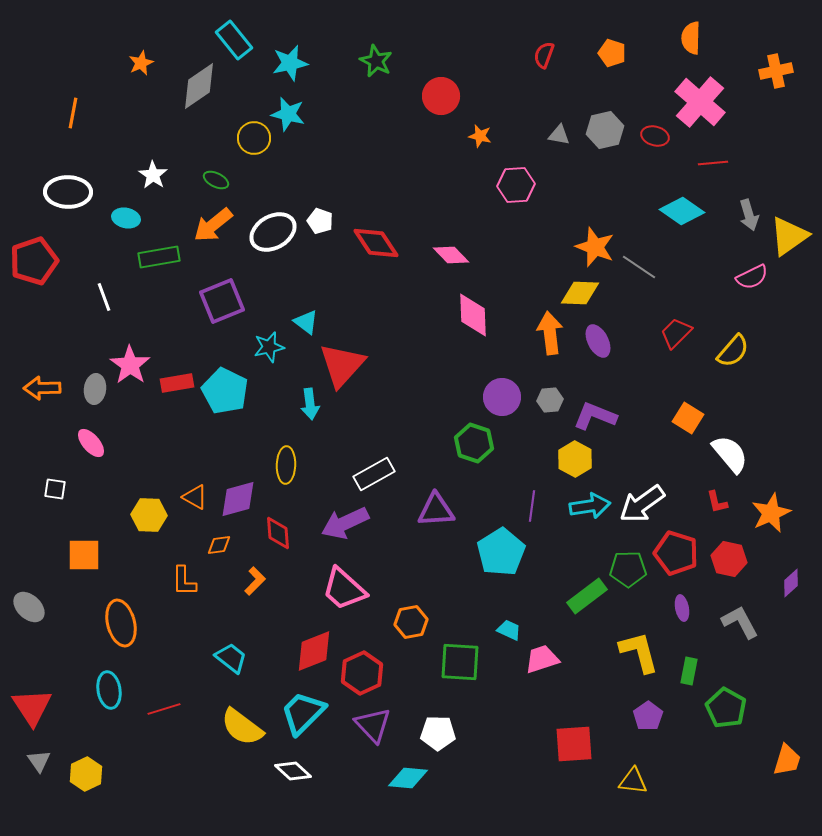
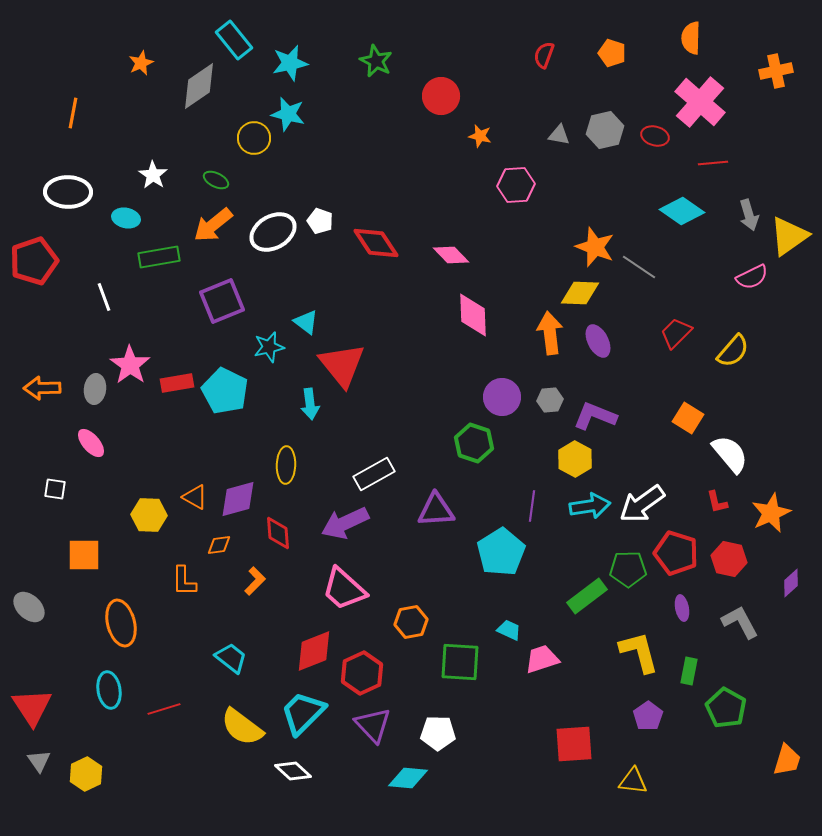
red triangle at (342, 365): rotated 21 degrees counterclockwise
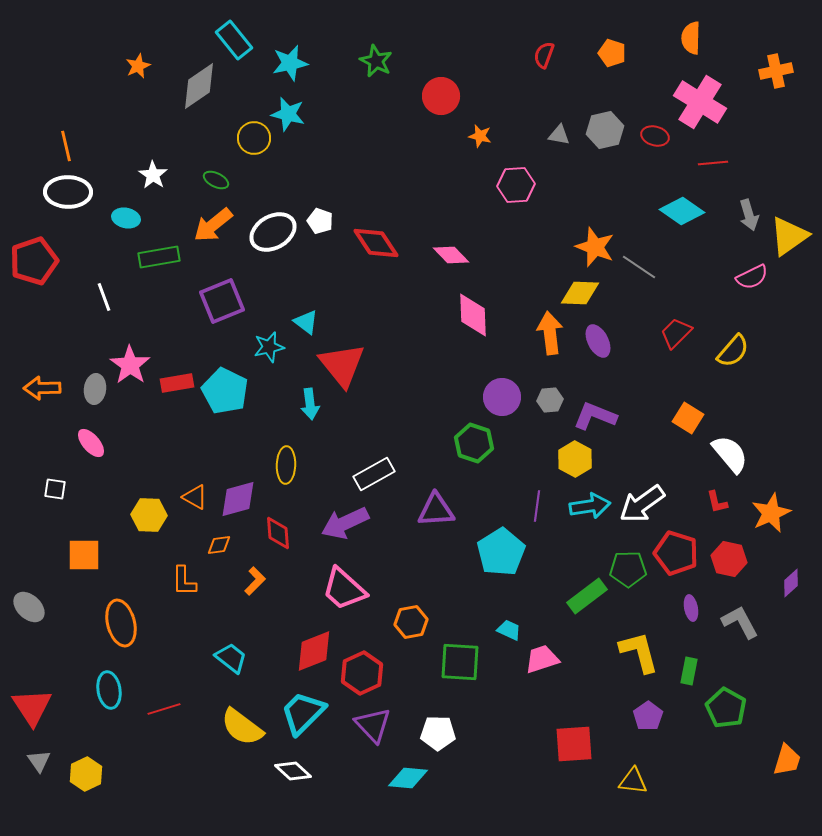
orange star at (141, 63): moved 3 px left, 3 px down
pink cross at (700, 102): rotated 9 degrees counterclockwise
orange line at (73, 113): moved 7 px left, 33 px down; rotated 24 degrees counterclockwise
purple line at (532, 506): moved 5 px right
purple ellipse at (682, 608): moved 9 px right
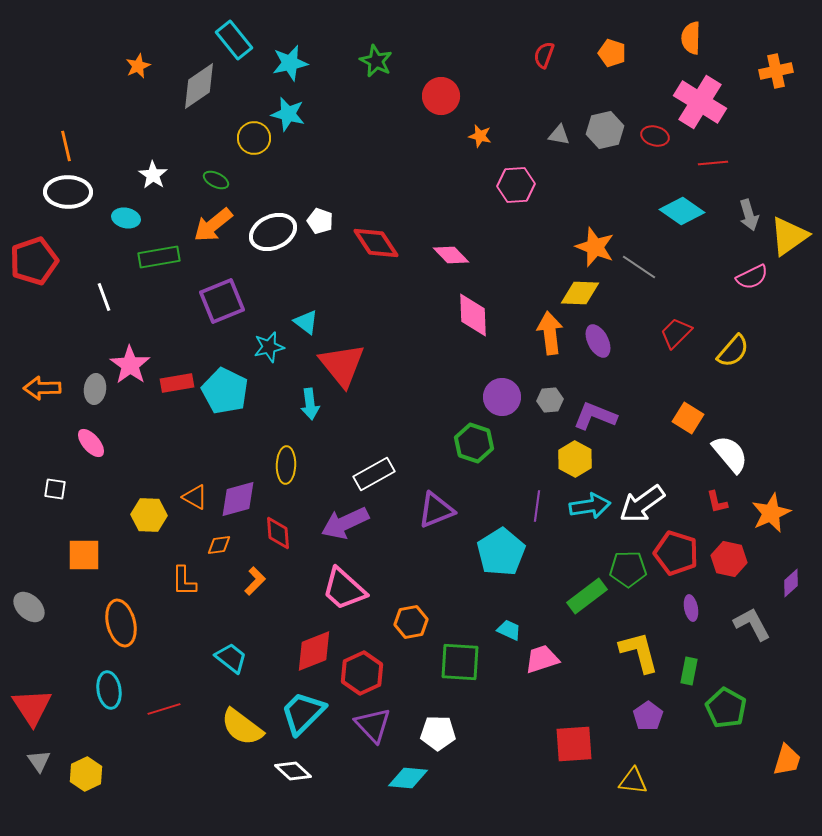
white ellipse at (273, 232): rotated 6 degrees clockwise
purple triangle at (436, 510): rotated 18 degrees counterclockwise
gray L-shape at (740, 622): moved 12 px right, 2 px down
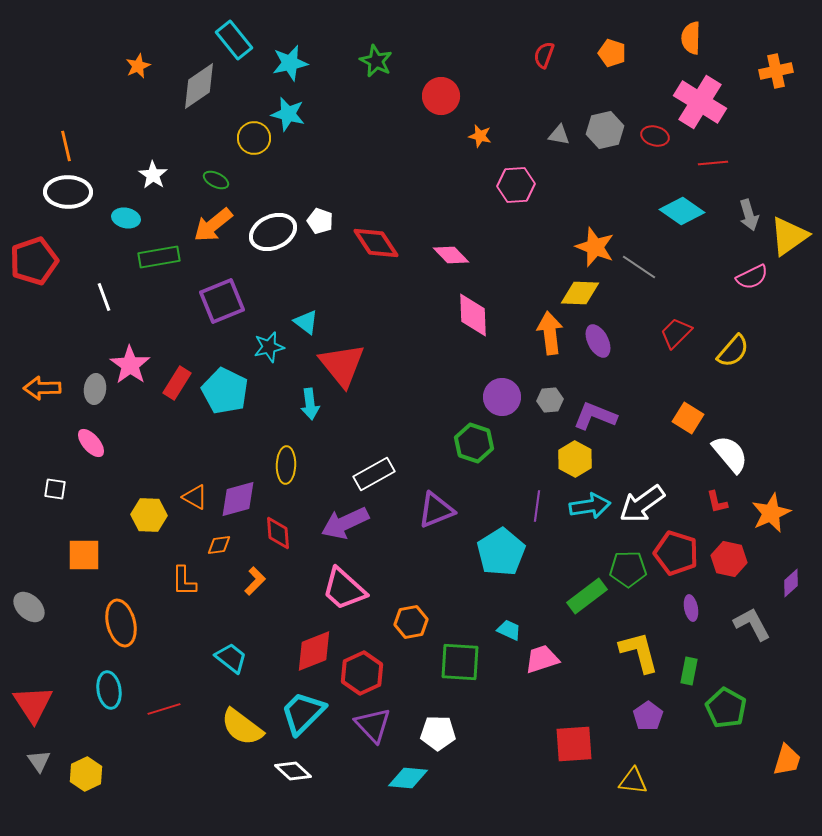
red rectangle at (177, 383): rotated 48 degrees counterclockwise
red triangle at (32, 707): moved 1 px right, 3 px up
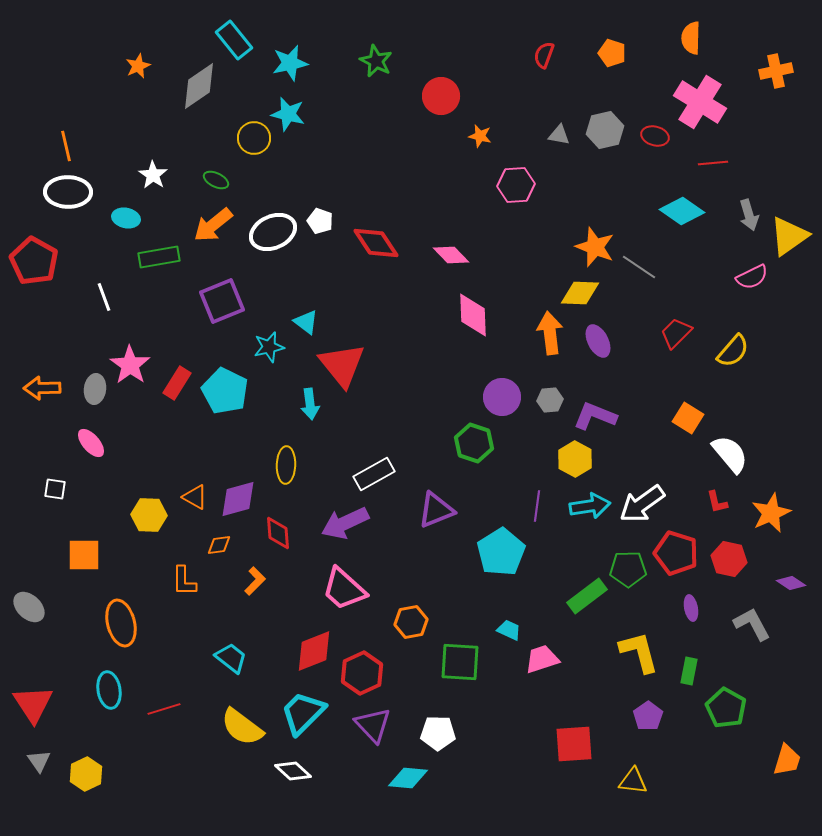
red pentagon at (34, 261): rotated 24 degrees counterclockwise
purple diamond at (791, 583): rotated 76 degrees clockwise
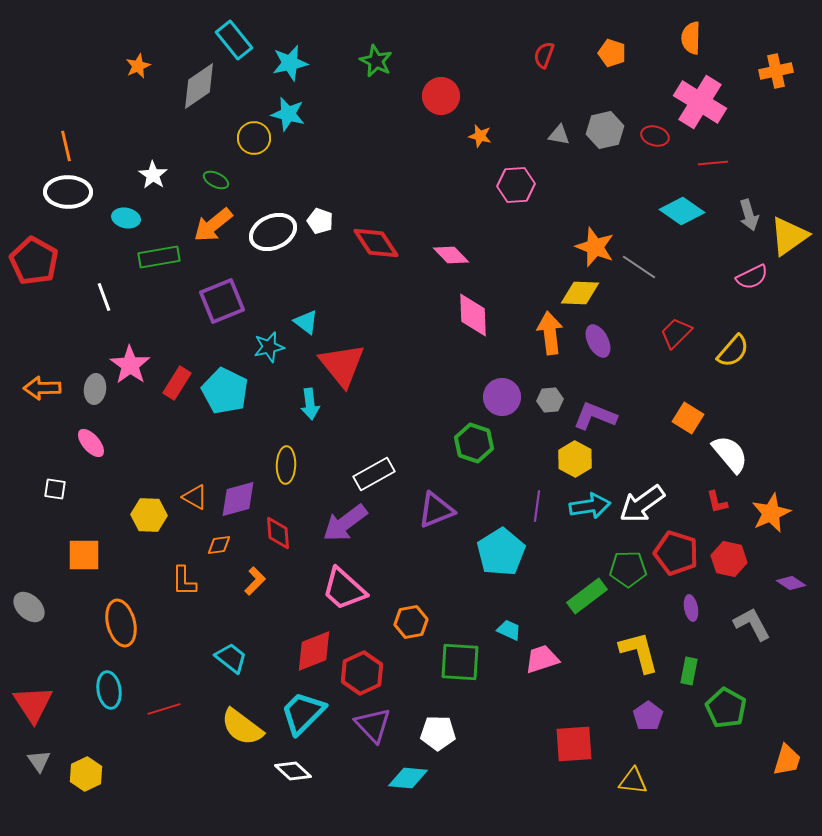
purple arrow at (345, 523): rotated 12 degrees counterclockwise
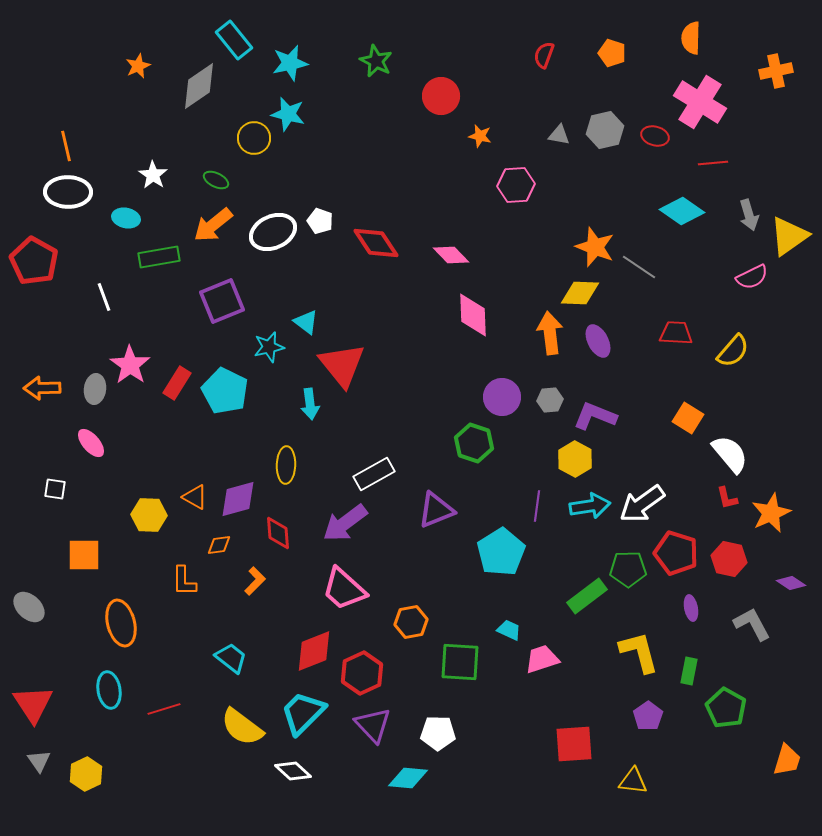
red trapezoid at (676, 333): rotated 48 degrees clockwise
red L-shape at (717, 502): moved 10 px right, 4 px up
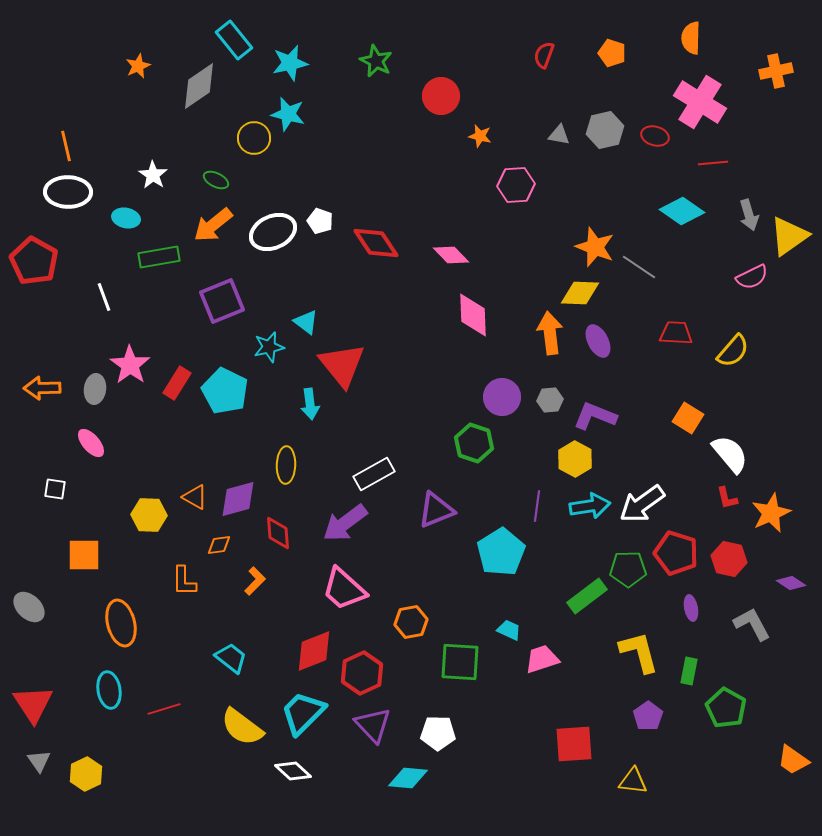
orange trapezoid at (787, 760): moved 6 px right; rotated 108 degrees clockwise
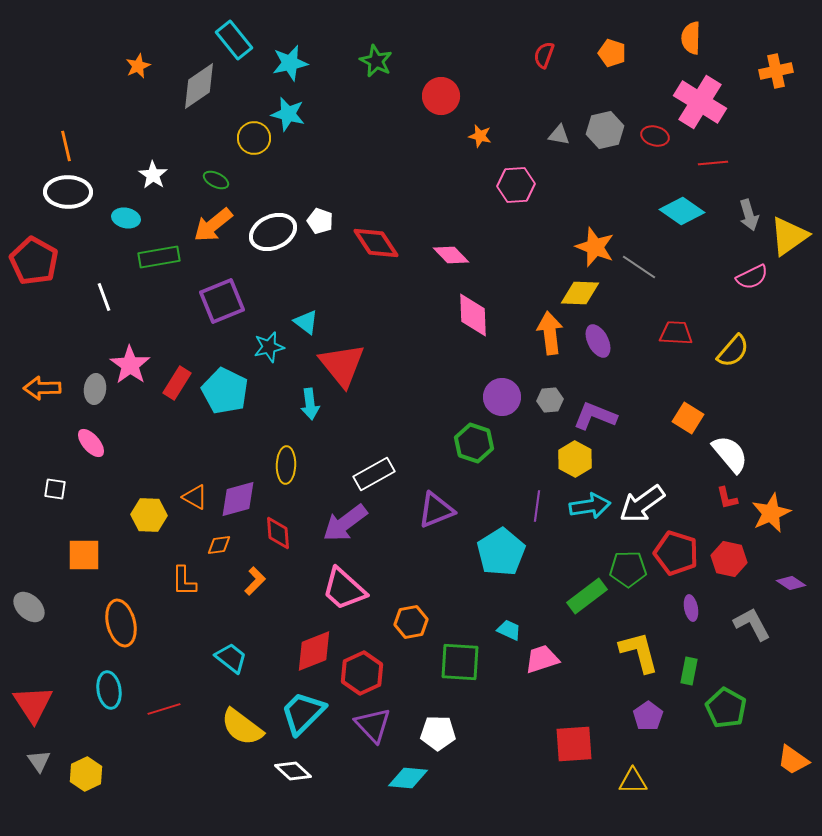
yellow triangle at (633, 781): rotated 8 degrees counterclockwise
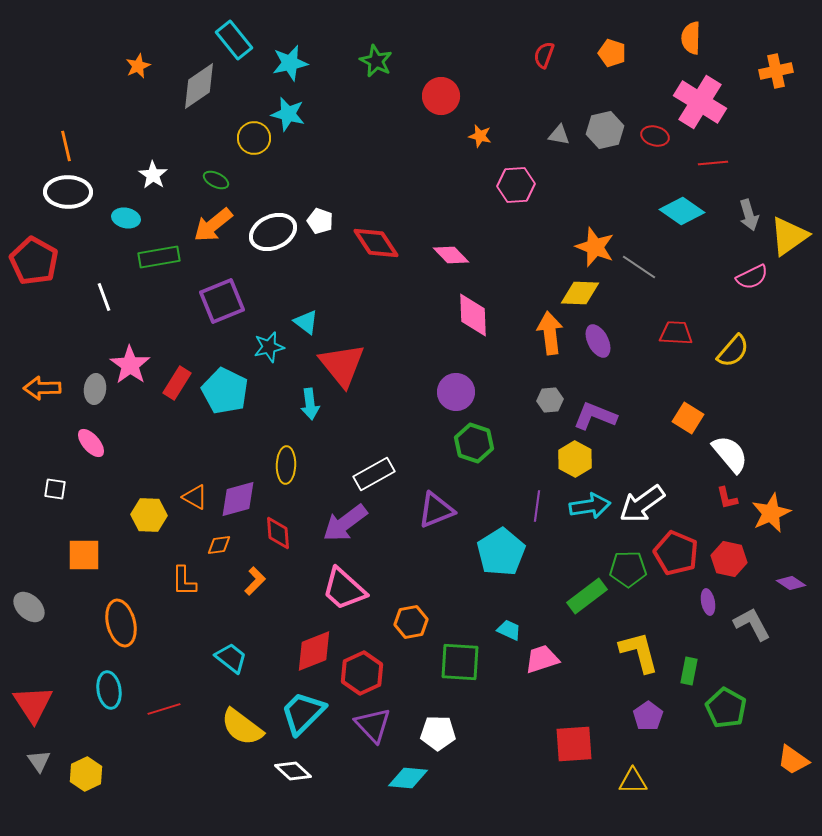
purple circle at (502, 397): moved 46 px left, 5 px up
red pentagon at (676, 553): rotated 6 degrees clockwise
purple ellipse at (691, 608): moved 17 px right, 6 px up
